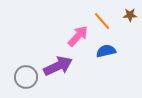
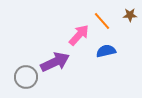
pink arrow: moved 1 px right, 1 px up
purple arrow: moved 3 px left, 4 px up
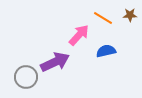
orange line: moved 1 px right, 3 px up; rotated 18 degrees counterclockwise
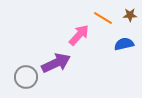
blue semicircle: moved 18 px right, 7 px up
purple arrow: moved 1 px right, 1 px down
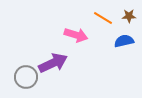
brown star: moved 1 px left, 1 px down
pink arrow: moved 3 px left; rotated 65 degrees clockwise
blue semicircle: moved 3 px up
purple arrow: moved 3 px left
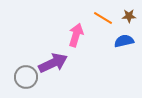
pink arrow: rotated 90 degrees counterclockwise
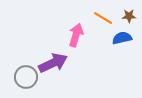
blue semicircle: moved 2 px left, 3 px up
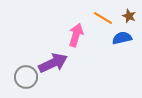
brown star: rotated 24 degrees clockwise
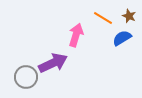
blue semicircle: rotated 18 degrees counterclockwise
